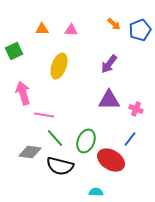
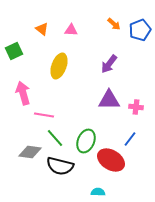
orange triangle: rotated 40 degrees clockwise
pink cross: moved 2 px up; rotated 16 degrees counterclockwise
cyan semicircle: moved 2 px right
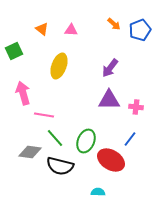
purple arrow: moved 1 px right, 4 px down
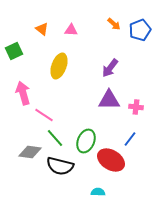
pink line: rotated 24 degrees clockwise
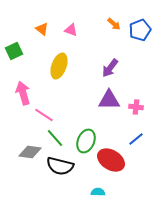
pink triangle: rotated 16 degrees clockwise
blue line: moved 6 px right; rotated 14 degrees clockwise
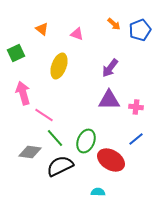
pink triangle: moved 6 px right, 4 px down
green square: moved 2 px right, 2 px down
black semicircle: rotated 140 degrees clockwise
